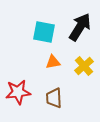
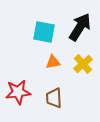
yellow cross: moved 1 px left, 2 px up
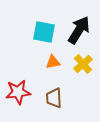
black arrow: moved 1 px left, 3 px down
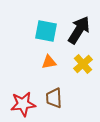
cyan square: moved 2 px right, 1 px up
orange triangle: moved 4 px left
red star: moved 5 px right, 12 px down
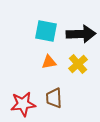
black arrow: moved 2 px right, 4 px down; rotated 56 degrees clockwise
yellow cross: moved 5 px left
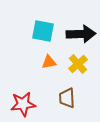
cyan square: moved 3 px left
brown trapezoid: moved 13 px right
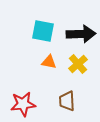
orange triangle: rotated 21 degrees clockwise
brown trapezoid: moved 3 px down
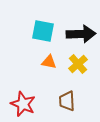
red star: rotated 30 degrees clockwise
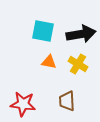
black arrow: rotated 8 degrees counterclockwise
yellow cross: rotated 18 degrees counterclockwise
red star: rotated 15 degrees counterclockwise
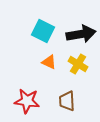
cyan square: rotated 15 degrees clockwise
orange triangle: rotated 14 degrees clockwise
red star: moved 4 px right, 3 px up
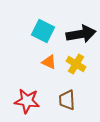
yellow cross: moved 2 px left
brown trapezoid: moved 1 px up
